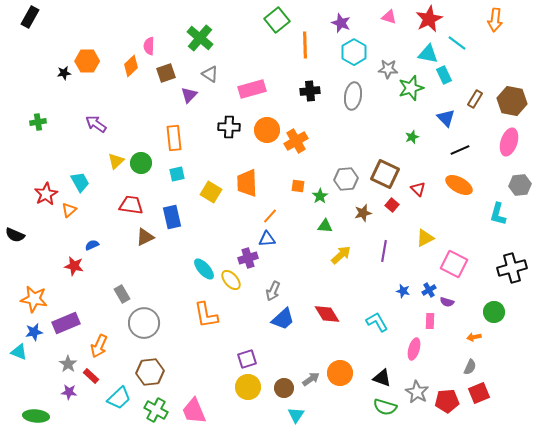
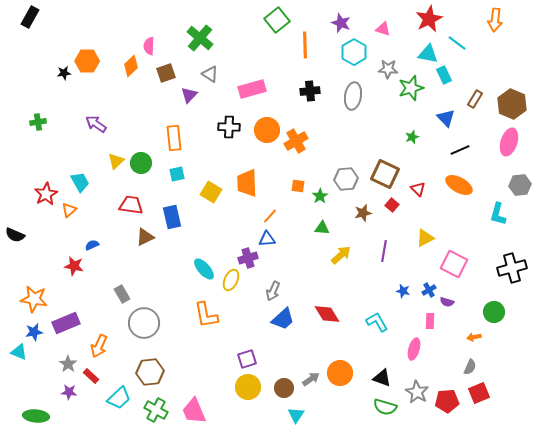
pink triangle at (389, 17): moved 6 px left, 12 px down
brown hexagon at (512, 101): moved 3 px down; rotated 12 degrees clockwise
green triangle at (325, 226): moved 3 px left, 2 px down
yellow ellipse at (231, 280): rotated 65 degrees clockwise
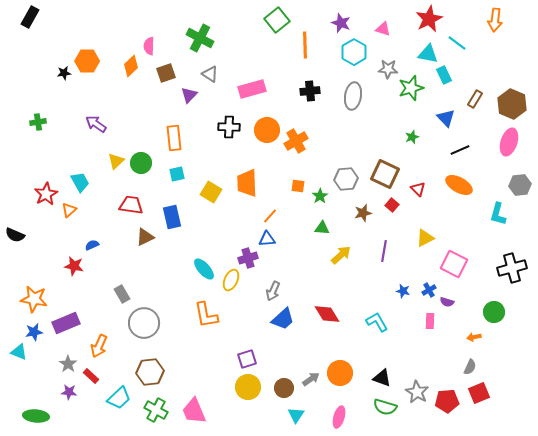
green cross at (200, 38): rotated 12 degrees counterclockwise
pink ellipse at (414, 349): moved 75 px left, 68 px down
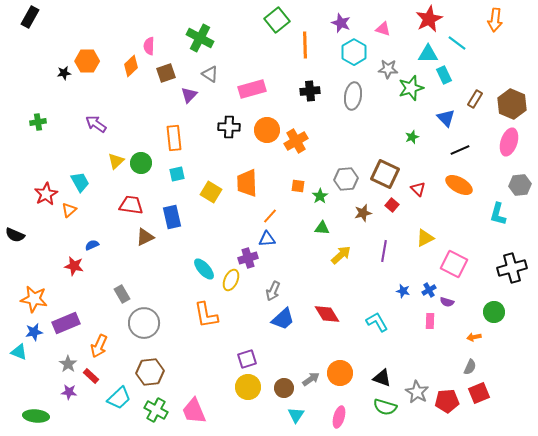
cyan triangle at (428, 54): rotated 10 degrees counterclockwise
